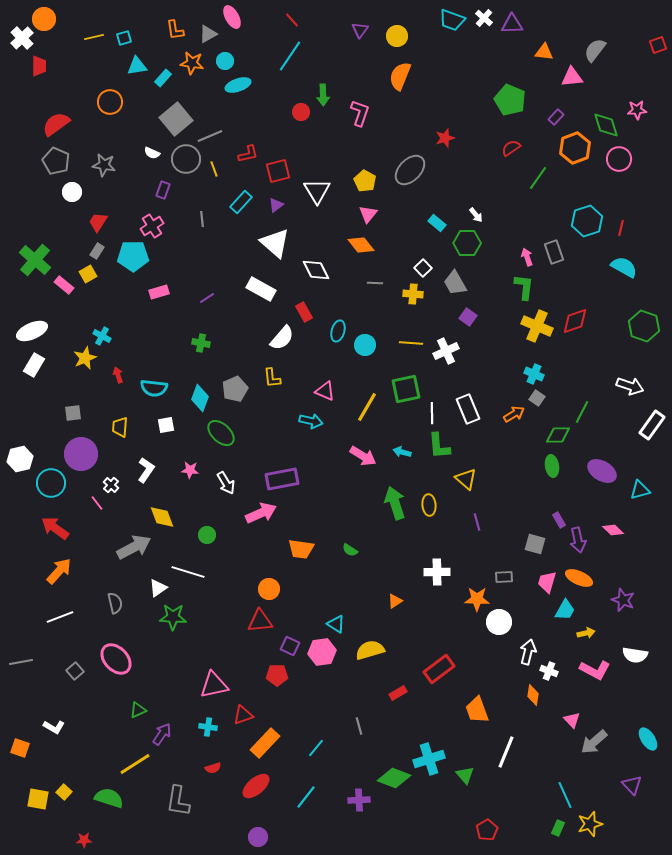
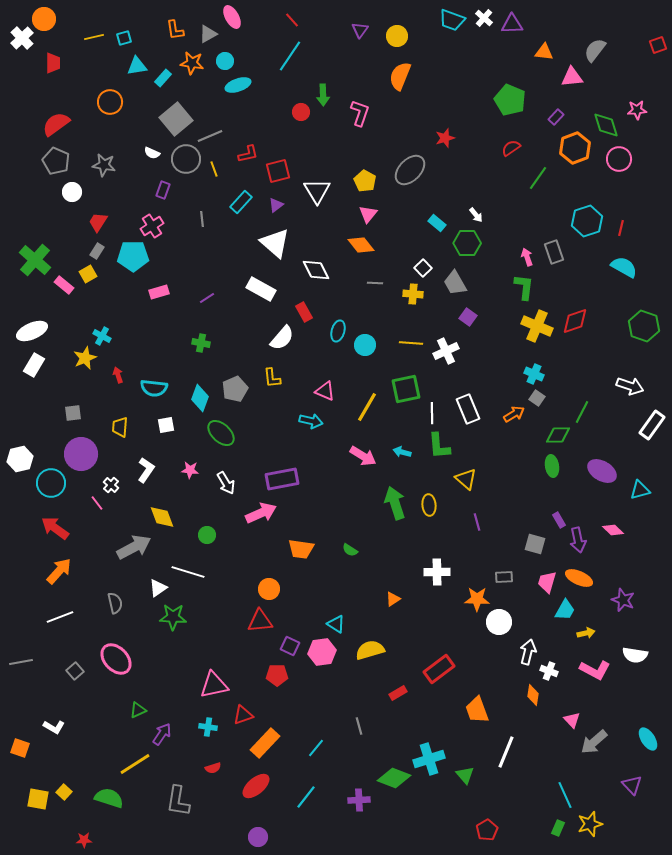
red trapezoid at (39, 66): moved 14 px right, 3 px up
orange triangle at (395, 601): moved 2 px left, 2 px up
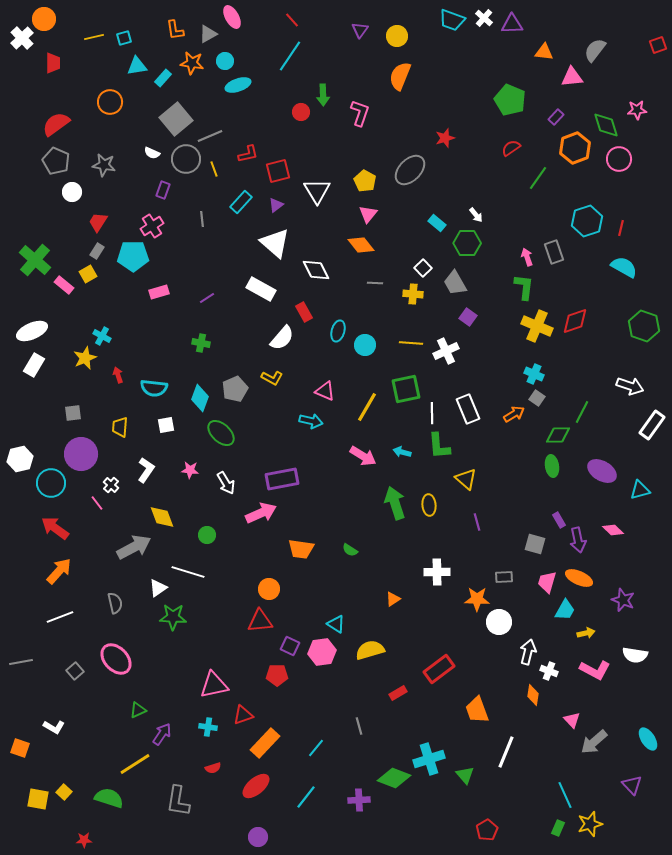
yellow L-shape at (272, 378): rotated 55 degrees counterclockwise
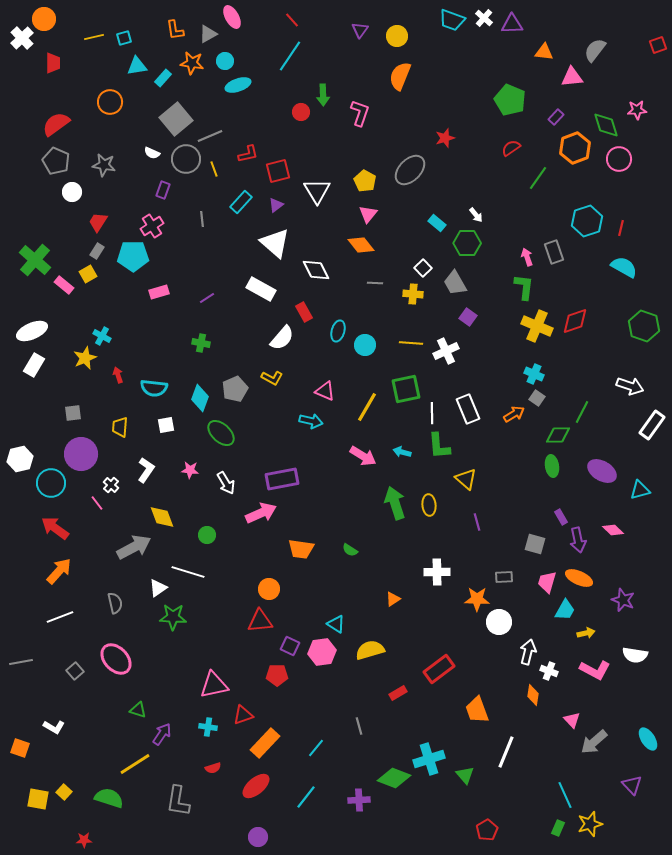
purple rectangle at (559, 520): moved 2 px right, 3 px up
green triangle at (138, 710): rotated 42 degrees clockwise
